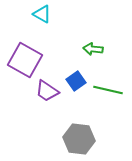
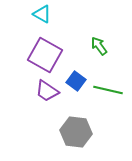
green arrow: moved 6 px right, 3 px up; rotated 48 degrees clockwise
purple square: moved 20 px right, 5 px up
blue square: rotated 18 degrees counterclockwise
gray hexagon: moved 3 px left, 7 px up
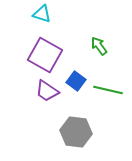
cyan triangle: rotated 12 degrees counterclockwise
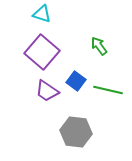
purple square: moved 3 px left, 3 px up; rotated 12 degrees clockwise
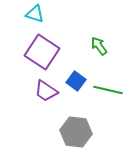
cyan triangle: moved 7 px left
purple square: rotated 8 degrees counterclockwise
purple trapezoid: moved 1 px left
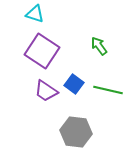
purple square: moved 1 px up
blue square: moved 2 px left, 3 px down
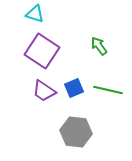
blue square: moved 4 px down; rotated 30 degrees clockwise
purple trapezoid: moved 2 px left
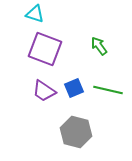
purple square: moved 3 px right, 2 px up; rotated 12 degrees counterclockwise
gray hexagon: rotated 8 degrees clockwise
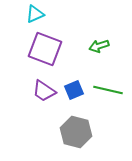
cyan triangle: rotated 42 degrees counterclockwise
green arrow: rotated 72 degrees counterclockwise
blue square: moved 2 px down
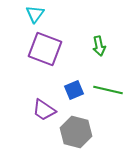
cyan triangle: rotated 30 degrees counterclockwise
green arrow: rotated 84 degrees counterclockwise
purple trapezoid: moved 19 px down
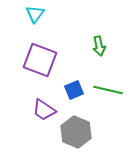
purple square: moved 5 px left, 11 px down
gray hexagon: rotated 8 degrees clockwise
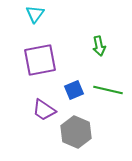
purple square: rotated 32 degrees counterclockwise
